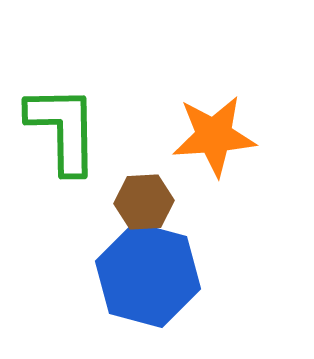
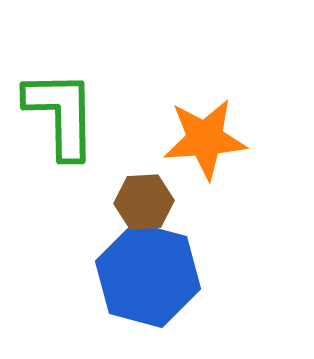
green L-shape: moved 2 px left, 15 px up
orange star: moved 9 px left, 3 px down
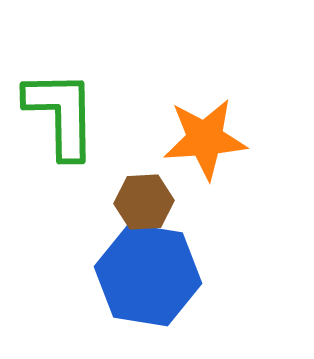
blue hexagon: rotated 6 degrees counterclockwise
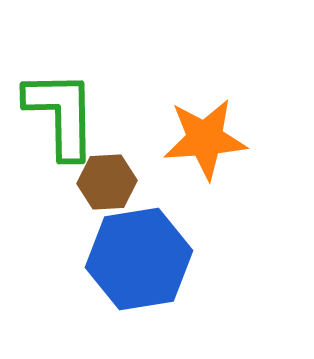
brown hexagon: moved 37 px left, 20 px up
blue hexagon: moved 9 px left, 16 px up; rotated 18 degrees counterclockwise
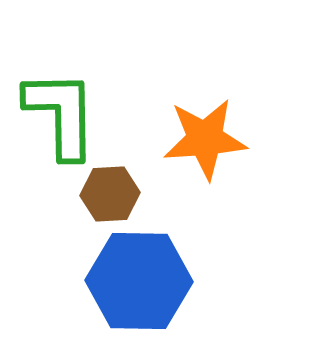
brown hexagon: moved 3 px right, 12 px down
blue hexagon: moved 22 px down; rotated 10 degrees clockwise
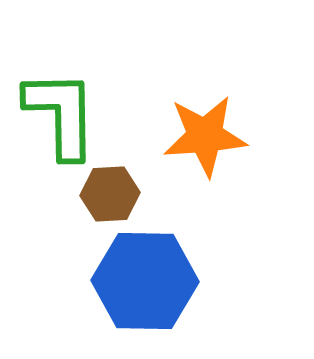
orange star: moved 3 px up
blue hexagon: moved 6 px right
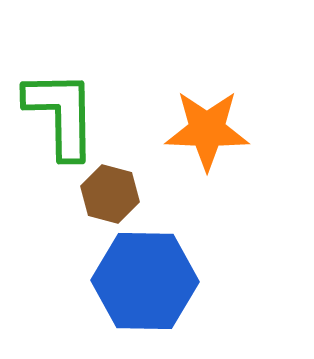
orange star: moved 2 px right, 6 px up; rotated 6 degrees clockwise
brown hexagon: rotated 18 degrees clockwise
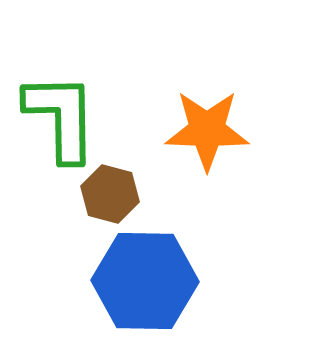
green L-shape: moved 3 px down
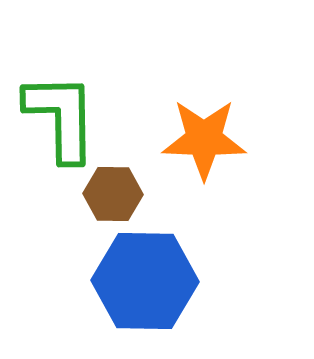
orange star: moved 3 px left, 9 px down
brown hexagon: moved 3 px right; rotated 14 degrees counterclockwise
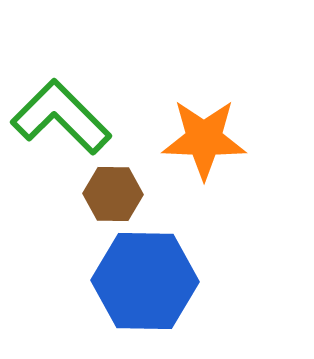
green L-shape: rotated 44 degrees counterclockwise
